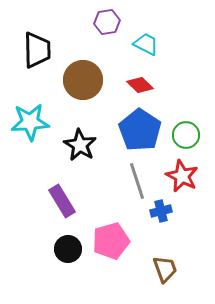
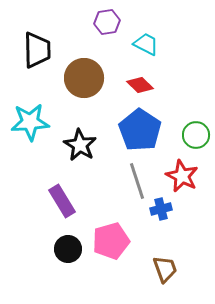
brown circle: moved 1 px right, 2 px up
green circle: moved 10 px right
blue cross: moved 2 px up
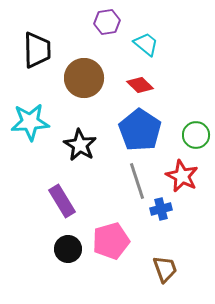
cyan trapezoid: rotated 12 degrees clockwise
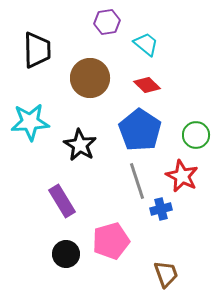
brown circle: moved 6 px right
red diamond: moved 7 px right
black circle: moved 2 px left, 5 px down
brown trapezoid: moved 1 px right, 5 px down
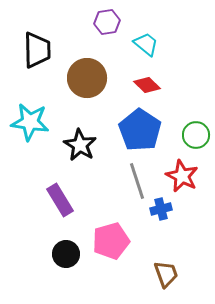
brown circle: moved 3 px left
cyan star: rotated 12 degrees clockwise
purple rectangle: moved 2 px left, 1 px up
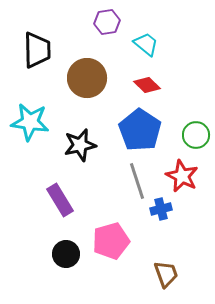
black star: rotated 28 degrees clockwise
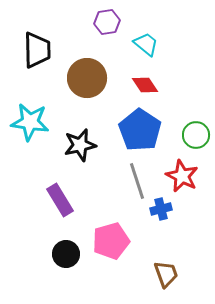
red diamond: moved 2 px left; rotated 12 degrees clockwise
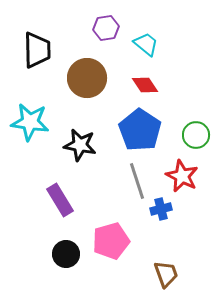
purple hexagon: moved 1 px left, 6 px down
black star: rotated 24 degrees clockwise
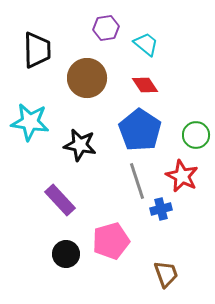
purple rectangle: rotated 12 degrees counterclockwise
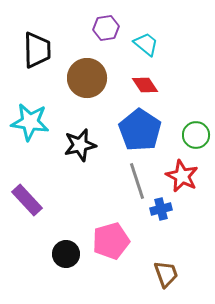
black star: rotated 24 degrees counterclockwise
purple rectangle: moved 33 px left
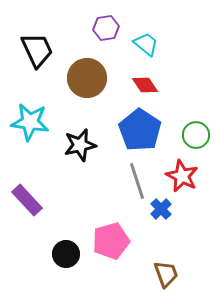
black trapezoid: rotated 24 degrees counterclockwise
blue cross: rotated 30 degrees counterclockwise
